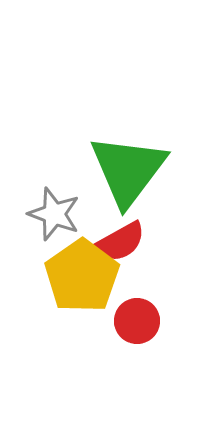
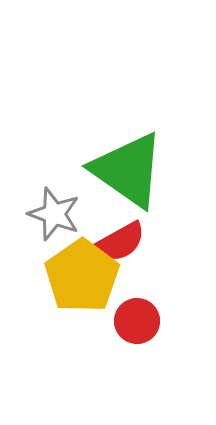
green triangle: rotated 32 degrees counterclockwise
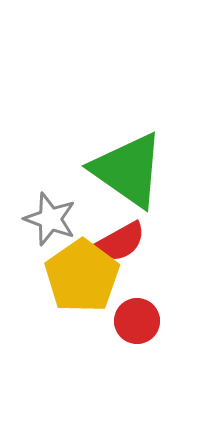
gray star: moved 4 px left, 5 px down
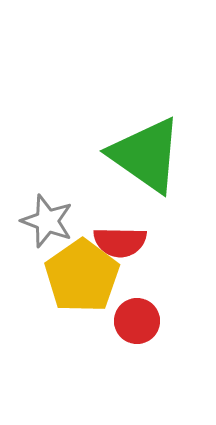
green triangle: moved 18 px right, 15 px up
gray star: moved 3 px left, 2 px down
red semicircle: rotated 30 degrees clockwise
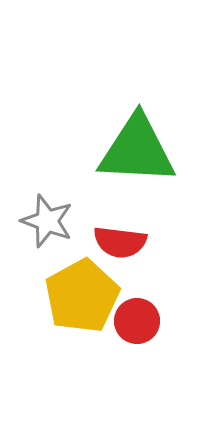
green triangle: moved 9 px left, 5 px up; rotated 32 degrees counterclockwise
red semicircle: rotated 6 degrees clockwise
yellow pentagon: moved 20 px down; rotated 6 degrees clockwise
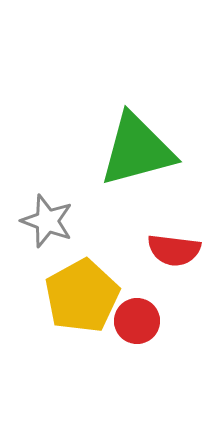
green triangle: rotated 18 degrees counterclockwise
red semicircle: moved 54 px right, 8 px down
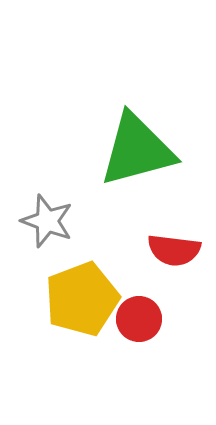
yellow pentagon: moved 3 px down; rotated 8 degrees clockwise
red circle: moved 2 px right, 2 px up
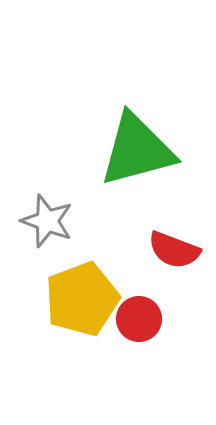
red semicircle: rotated 14 degrees clockwise
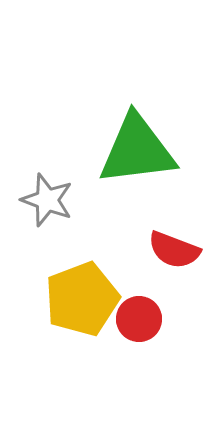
green triangle: rotated 8 degrees clockwise
gray star: moved 21 px up
